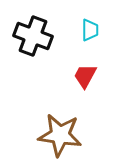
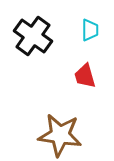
black cross: rotated 15 degrees clockwise
red trapezoid: rotated 44 degrees counterclockwise
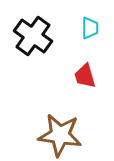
cyan trapezoid: moved 2 px up
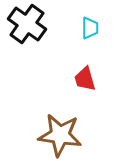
black cross: moved 6 px left, 12 px up
red trapezoid: moved 3 px down
